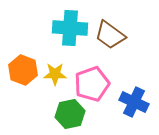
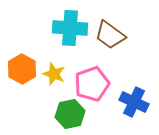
orange hexagon: moved 1 px left, 1 px up; rotated 8 degrees clockwise
yellow star: moved 1 px left; rotated 20 degrees clockwise
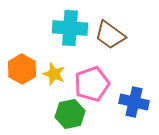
blue cross: rotated 12 degrees counterclockwise
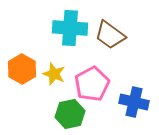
pink pentagon: rotated 8 degrees counterclockwise
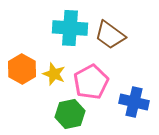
pink pentagon: moved 1 px left, 2 px up
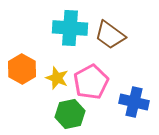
yellow star: moved 3 px right, 4 px down
